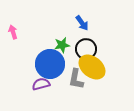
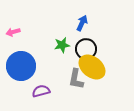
blue arrow: rotated 119 degrees counterclockwise
pink arrow: rotated 88 degrees counterclockwise
blue circle: moved 29 px left, 2 px down
purple semicircle: moved 7 px down
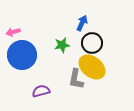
black circle: moved 6 px right, 6 px up
blue circle: moved 1 px right, 11 px up
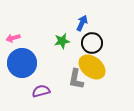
pink arrow: moved 6 px down
green star: moved 4 px up
blue circle: moved 8 px down
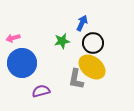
black circle: moved 1 px right
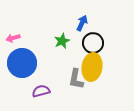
green star: rotated 14 degrees counterclockwise
yellow ellipse: rotated 60 degrees clockwise
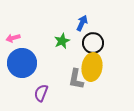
purple semicircle: moved 2 px down; rotated 54 degrees counterclockwise
